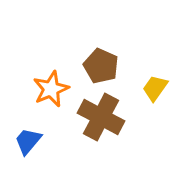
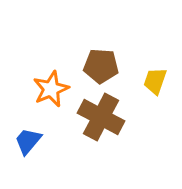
brown pentagon: rotated 20 degrees counterclockwise
yellow trapezoid: moved 7 px up; rotated 16 degrees counterclockwise
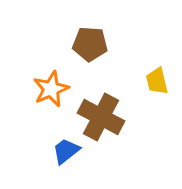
brown pentagon: moved 11 px left, 22 px up
yellow trapezoid: moved 2 px right; rotated 32 degrees counterclockwise
blue trapezoid: moved 38 px right, 10 px down; rotated 12 degrees clockwise
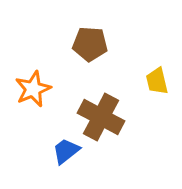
orange star: moved 18 px left
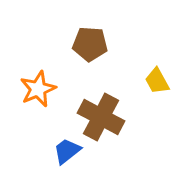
yellow trapezoid: rotated 16 degrees counterclockwise
orange star: moved 5 px right
blue trapezoid: moved 1 px right
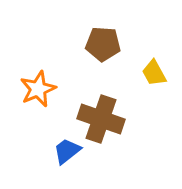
brown pentagon: moved 13 px right
yellow trapezoid: moved 3 px left, 8 px up
brown cross: moved 2 px down; rotated 9 degrees counterclockwise
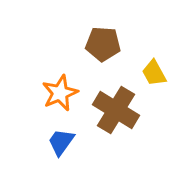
orange star: moved 22 px right, 4 px down
brown cross: moved 15 px right, 9 px up; rotated 12 degrees clockwise
blue trapezoid: moved 6 px left, 9 px up; rotated 16 degrees counterclockwise
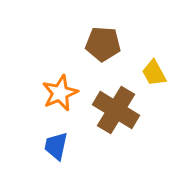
blue trapezoid: moved 5 px left, 4 px down; rotated 24 degrees counterclockwise
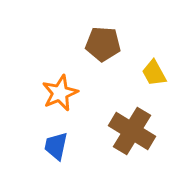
brown cross: moved 16 px right, 21 px down
